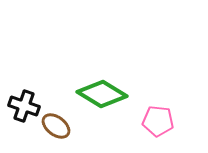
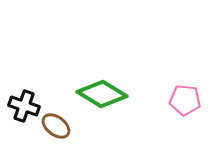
pink pentagon: moved 27 px right, 21 px up
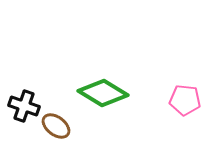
green diamond: moved 1 px right, 1 px up
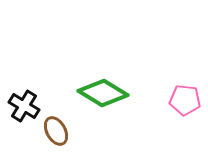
black cross: rotated 12 degrees clockwise
brown ellipse: moved 5 px down; rotated 24 degrees clockwise
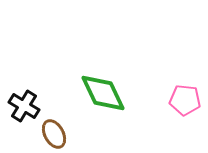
green diamond: rotated 33 degrees clockwise
brown ellipse: moved 2 px left, 3 px down
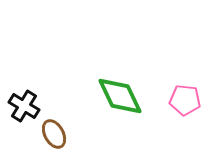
green diamond: moved 17 px right, 3 px down
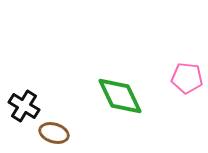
pink pentagon: moved 2 px right, 22 px up
brown ellipse: moved 1 px up; rotated 44 degrees counterclockwise
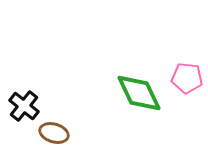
green diamond: moved 19 px right, 3 px up
black cross: rotated 8 degrees clockwise
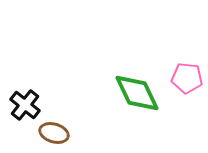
green diamond: moved 2 px left
black cross: moved 1 px right, 1 px up
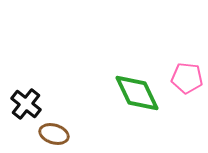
black cross: moved 1 px right, 1 px up
brown ellipse: moved 1 px down
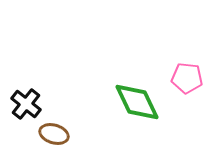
green diamond: moved 9 px down
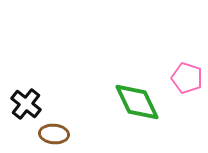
pink pentagon: rotated 12 degrees clockwise
brown ellipse: rotated 12 degrees counterclockwise
